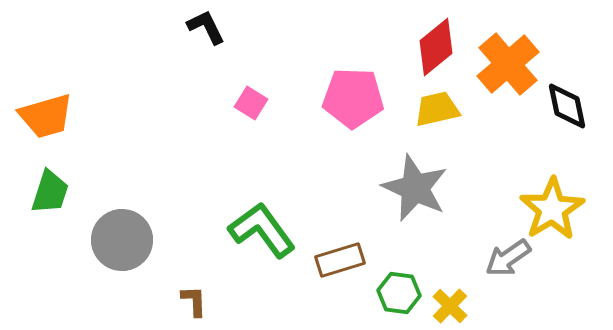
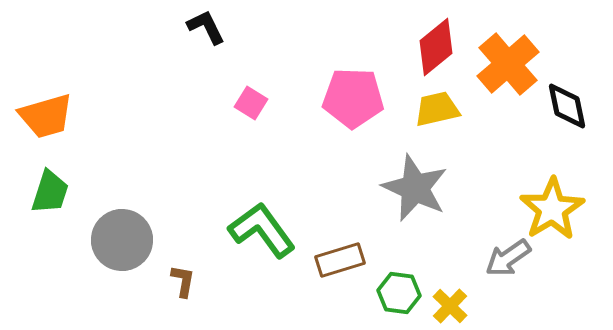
brown L-shape: moved 11 px left, 20 px up; rotated 12 degrees clockwise
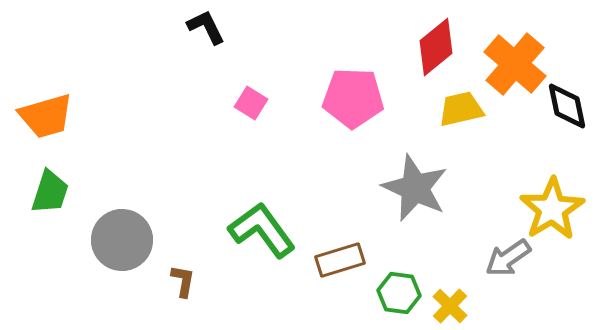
orange cross: moved 7 px right; rotated 8 degrees counterclockwise
yellow trapezoid: moved 24 px right
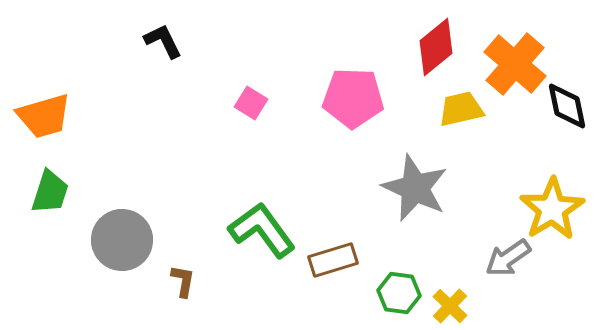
black L-shape: moved 43 px left, 14 px down
orange trapezoid: moved 2 px left
brown rectangle: moved 7 px left
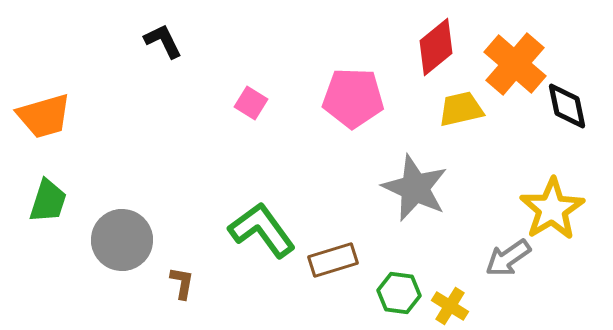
green trapezoid: moved 2 px left, 9 px down
brown L-shape: moved 1 px left, 2 px down
yellow cross: rotated 12 degrees counterclockwise
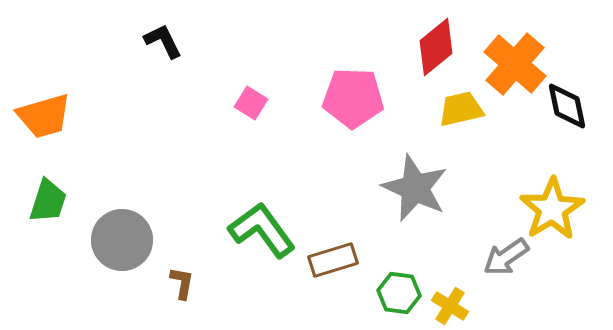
gray arrow: moved 2 px left, 1 px up
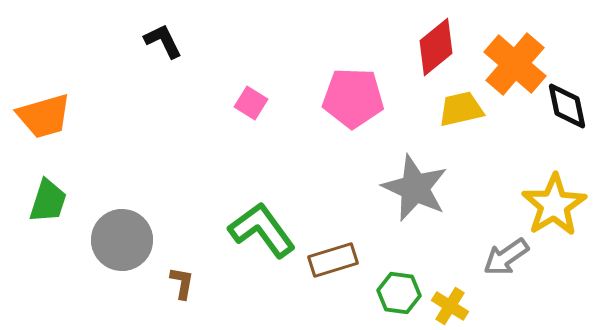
yellow star: moved 2 px right, 4 px up
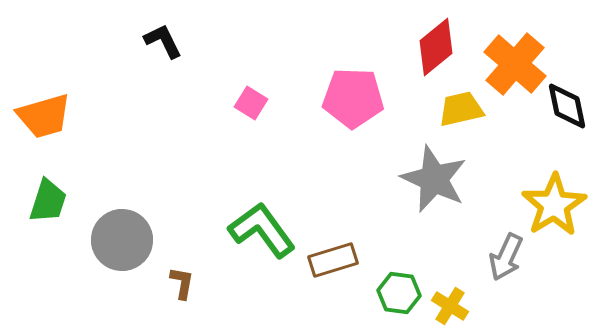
gray star: moved 19 px right, 9 px up
gray arrow: rotated 30 degrees counterclockwise
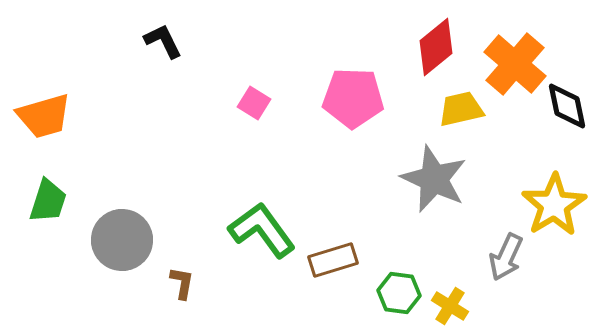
pink square: moved 3 px right
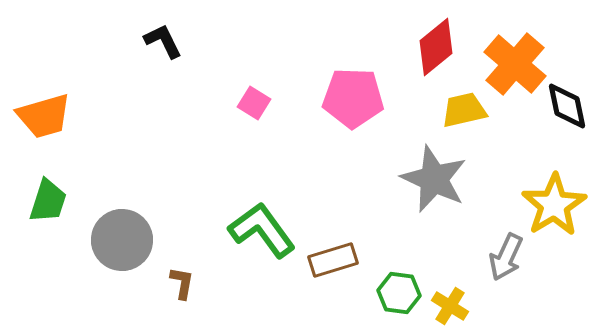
yellow trapezoid: moved 3 px right, 1 px down
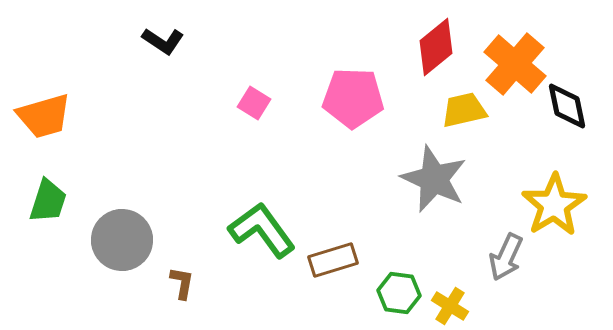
black L-shape: rotated 150 degrees clockwise
